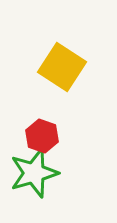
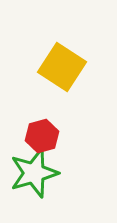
red hexagon: rotated 24 degrees clockwise
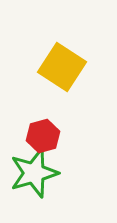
red hexagon: moved 1 px right
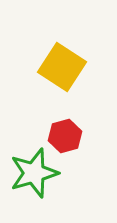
red hexagon: moved 22 px right
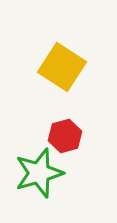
green star: moved 5 px right
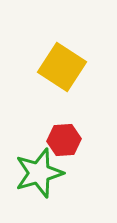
red hexagon: moved 1 px left, 4 px down; rotated 12 degrees clockwise
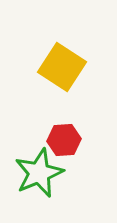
green star: rotated 6 degrees counterclockwise
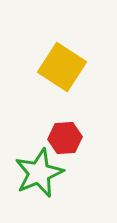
red hexagon: moved 1 px right, 2 px up
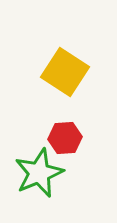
yellow square: moved 3 px right, 5 px down
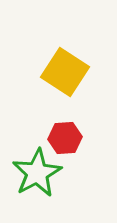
green star: moved 2 px left; rotated 6 degrees counterclockwise
